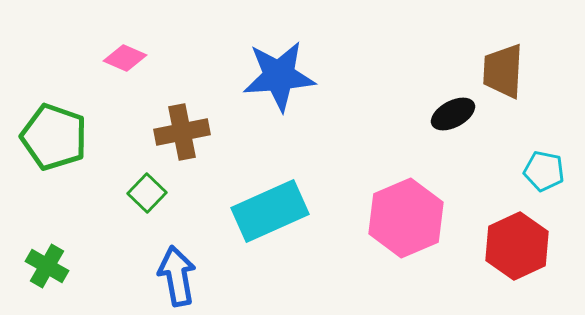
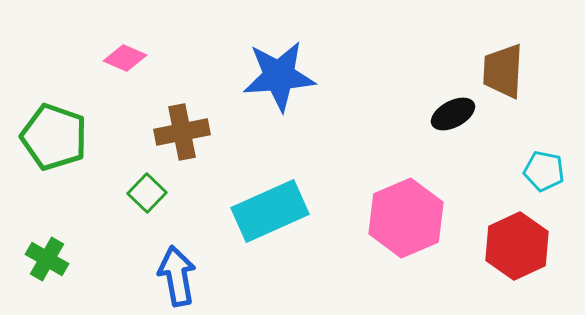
green cross: moved 7 px up
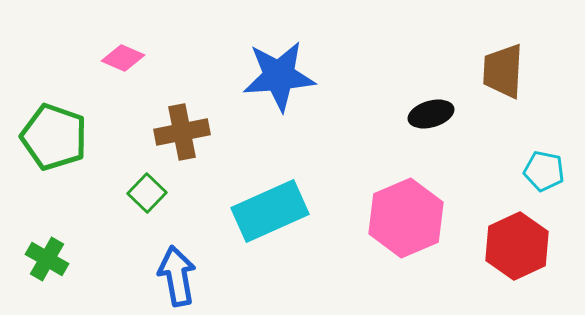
pink diamond: moved 2 px left
black ellipse: moved 22 px left; rotated 12 degrees clockwise
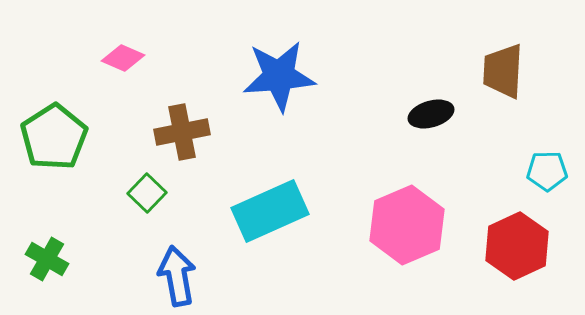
green pentagon: rotated 20 degrees clockwise
cyan pentagon: moved 3 px right; rotated 12 degrees counterclockwise
pink hexagon: moved 1 px right, 7 px down
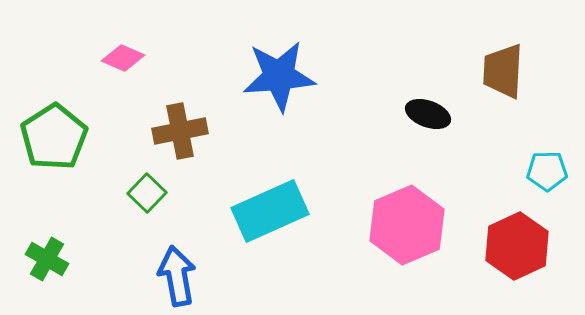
black ellipse: moved 3 px left; rotated 36 degrees clockwise
brown cross: moved 2 px left, 1 px up
